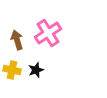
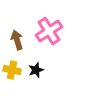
pink cross: moved 1 px right, 2 px up
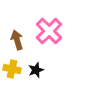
pink cross: rotated 12 degrees counterclockwise
yellow cross: moved 1 px up
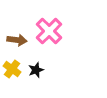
brown arrow: rotated 114 degrees clockwise
yellow cross: rotated 24 degrees clockwise
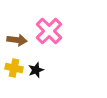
yellow cross: moved 2 px right, 1 px up; rotated 24 degrees counterclockwise
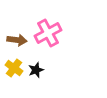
pink cross: moved 1 px left, 2 px down; rotated 16 degrees clockwise
yellow cross: rotated 24 degrees clockwise
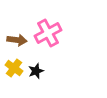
black star: moved 1 px down
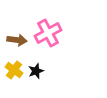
yellow cross: moved 2 px down
